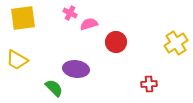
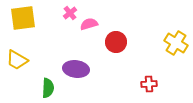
pink cross: rotated 24 degrees clockwise
yellow cross: rotated 25 degrees counterclockwise
green semicircle: moved 6 px left; rotated 48 degrees clockwise
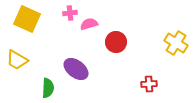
pink cross: rotated 32 degrees clockwise
yellow square: moved 4 px right, 1 px down; rotated 32 degrees clockwise
purple ellipse: rotated 30 degrees clockwise
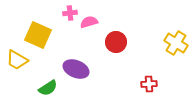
yellow square: moved 11 px right, 16 px down
pink semicircle: moved 2 px up
purple ellipse: rotated 15 degrees counterclockwise
green semicircle: rotated 54 degrees clockwise
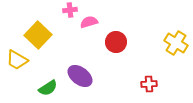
pink cross: moved 3 px up
yellow square: rotated 20 degrees clockwise
purple ellipse: moved 4 px right, 7 px down; rotated 15 degrees clockwise
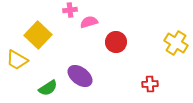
red cross: moved 1 px right
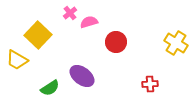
pink cross: moved 3 px down; rotated 32 degrees counterclockwise
purple ellipse: moved 2 px right
green semicircle: moved 2 px right
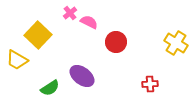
pink semicircle: rotated 42 degrees clockwise
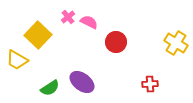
pink cross: moved 2 px left, 4 px down
purple ellipse: moved 6 px down
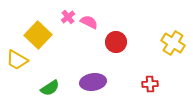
yellow cross: moved 3 px left
purple ellipse: moved 11 px right; rotated 45 degrees counterclockwise
